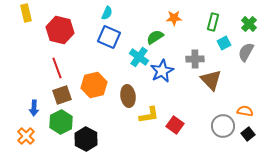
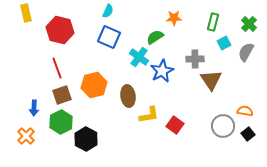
cyan semicircle: moved 1 px right, 2 px up
brown triangle: rotated 10 degrees clockwise
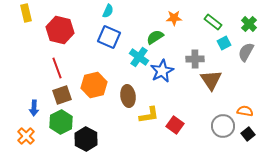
green rectangle: rotated 66 degrees counterclockwise
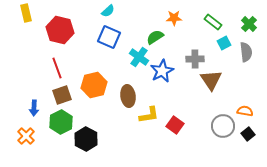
cyan semicircle: rotated 24 degrees clockwise
gray semicircle: rotated 144 degrees clockwise
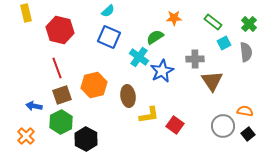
brown triangle: moved 1 px right, 1 px down
blue arrow: moved 2 px up; rotated 98 degrees clockwise
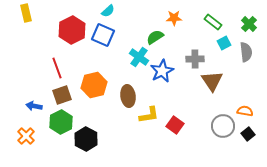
red hexagon: moved 12 px right; rotated 20 degrees clockwise
blue square: moved 6 px left, 2 px up
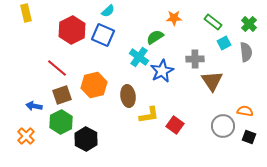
red line: rotated 30 degrees counterclockwise
black square: moved 1 px right, 3 px down; rotated 32 degrees counterclockwise
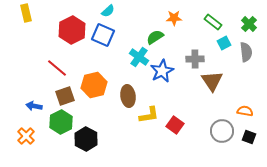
brown square: moved 3 px right, 1 px down
gray circle: moved 1 px left, 5 px down
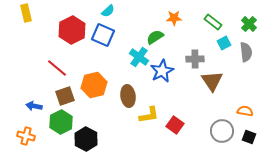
orange cross: rotated 30 degrees counterclockwise
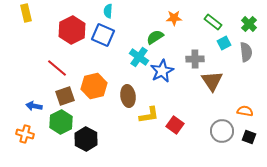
cyan semicircle: rotated 136 degrees clockwise
orange hexagon: moved 1 px down
orange cross: moved 1 px left, 2 px up
